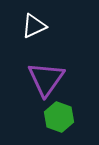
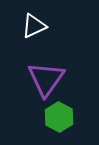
green hexagon: rotated 8 degrees clockwise
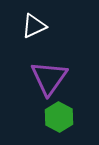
purple triangle: moved 3 px right, 1 px up
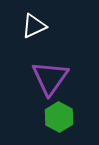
purple triangle: moved 1 px right
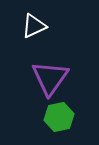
green hexagon: rotated 20 degrees clockwise
